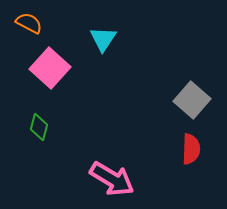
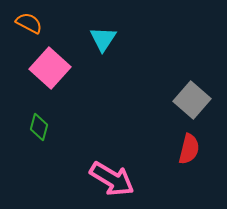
red semicircle: moved 2 px left; rotated 12 degrees clockwise
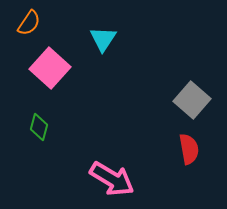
orange semicircle: rotated 96 degrees clockwise
red semicircle: rotated 24 degrees counterclockwise
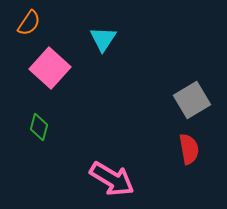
gray square: rotated 18 degrees clockwise
